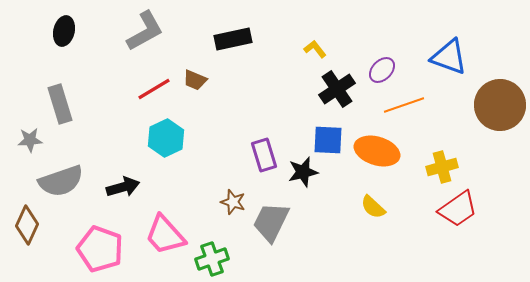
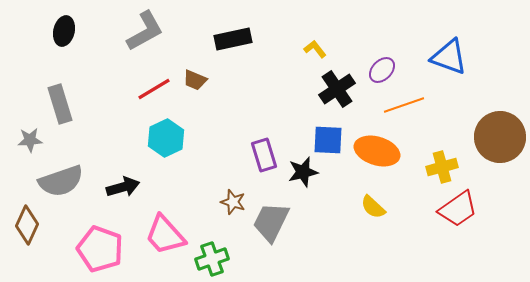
brown circle: moved 32 px down
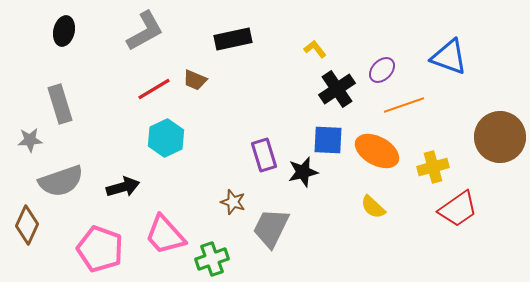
orange ellipse: rotated 12 degrees clockwise
yellow cross: moved 9 px left
gray trapezoid: moved 6 px down
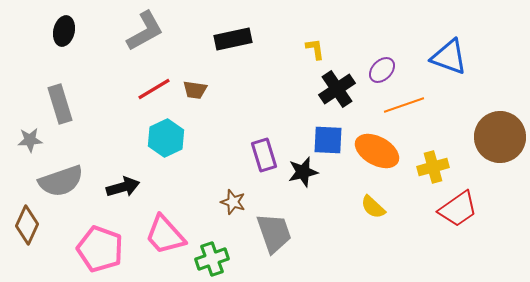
yellow L-shape: rotated 30 degrees clockwise
brown trapezoid: moved 10 px down; rotated 15 degrees counterclockwise
gray trapezoid: moved 3 px right, 5 px down; rotated 135 degrees clockwise
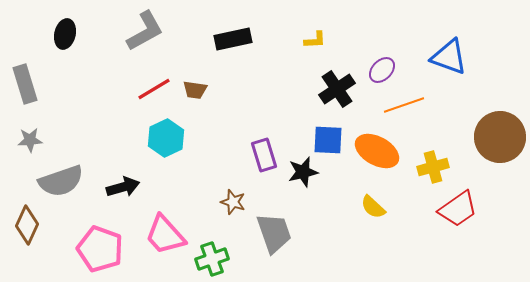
black ellipse: moved 1 px right, 3 px down
yellow L-shape: moved 9 px up; rotated 95 degrees clockwise
gray rectangle: moved 35 px left, 20 px up
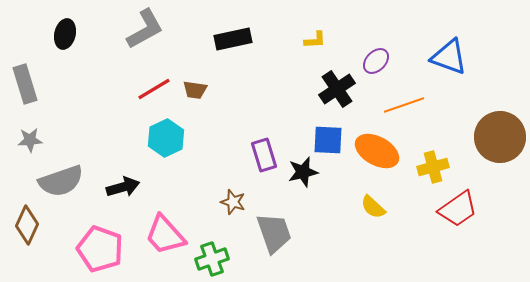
gray L-shape: moved 2 px up
purple ellipse: moved 6 px left, 9 px up
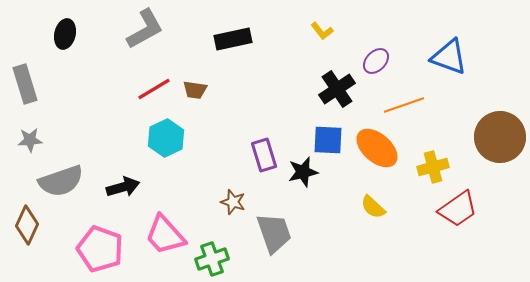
yellow L-shape: moved 7 px right, 9 px up; rotated 55 degrees clockwise
orange ellipse: moved 3 px up; rotated 12 degrees clockwise
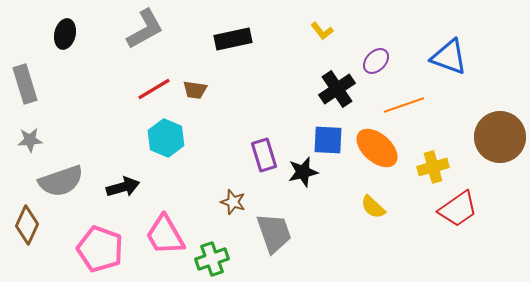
cyan hexagon: rotated 12 degrees counterclockwise
pink trapezoid: rotated 12 degrees clockwise
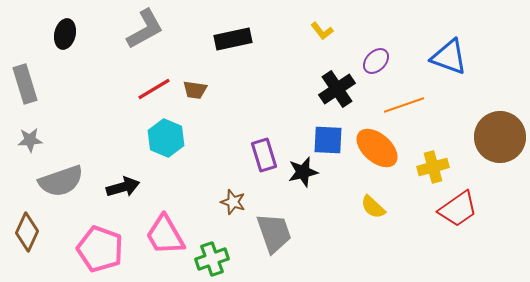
brown diamond: moved 7 px down
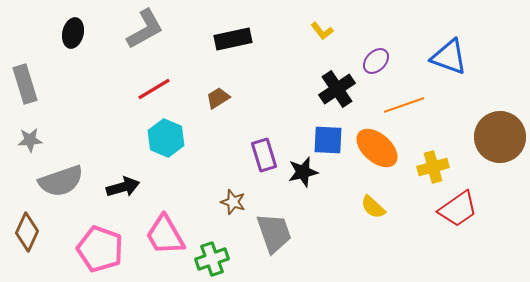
black ellipse: moved 8 px right, 1 px up
brown trapezoid: moved 23 px right, 8 px down; rotated 140 degrees clockwise
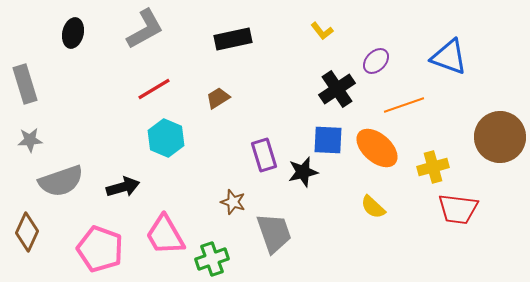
red trapezoid: rotated 42 degrees clockwise
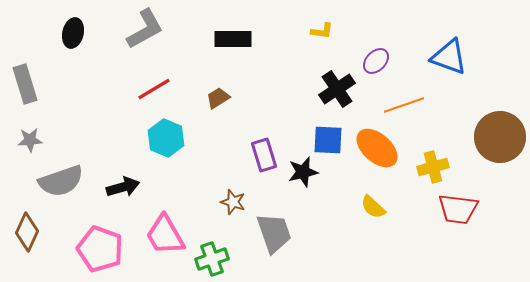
yellow L-shape: rotated 45 degrees counterclockwise
black rectangle: rotated 12 degrees clockwise
